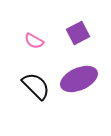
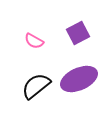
black semicircle: rotated 84 degrees counterclockwise
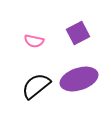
pink semicircle: rotated 18 degrees counterclockwise
purple ellipse: rotated 6 degrees clockwise
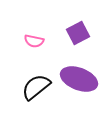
purple ellipse: rotated 39 degrees clockwise
black semicircle: moved 1 px down
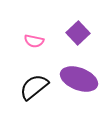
purple square: rotated 15 degrees counterclockwise
black semicircle: moved 2 px left
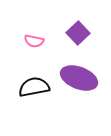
purple ellipse: moved 1 px up
black semicircle: rotated 28 degrees clockwise
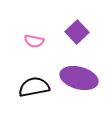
purple square: moved 1 px left, 1 px up
purple ellipse: rotated 6 degrees counterclockwise
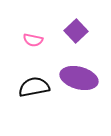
purple square: moved 1 px left, 1 px up
pink semicircle: moved 1 px left, 1 px up
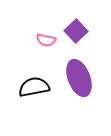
pink semicircle: moved 13 px right
purple ellipse: rotated 54 degrees clockwise
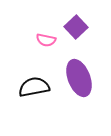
purple square: moved 4 px up
